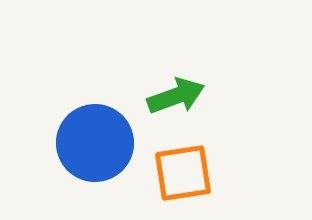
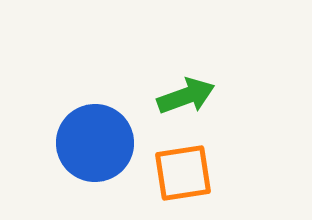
green arrow: moved 10 px right
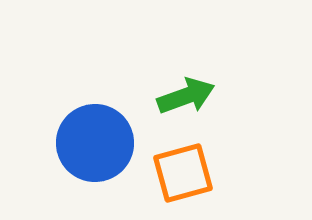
orange square: rotated 6 degrees counterclockwise
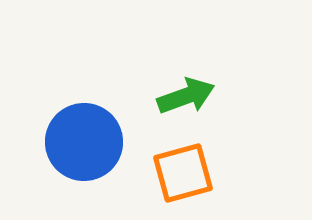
blue circle: moved 11 px left, 1 px up
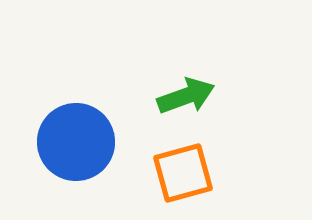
blue circle: moved 8 px left
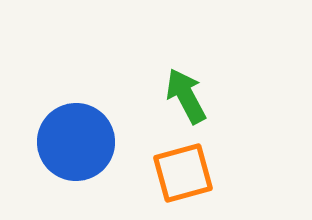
green arrow: rotated 98 degrees counterclockwise
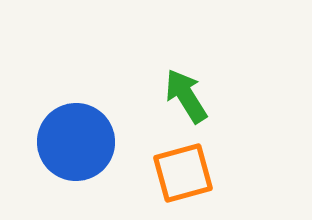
green arrow: rotated 4 degrees counterclockwise
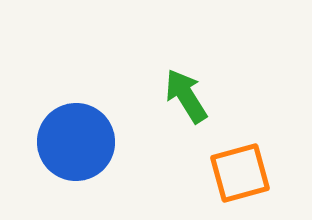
orange square: moved 57 px right
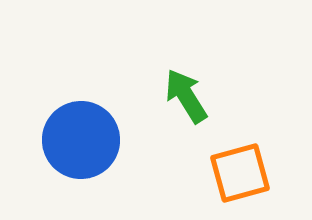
blue circle: moved 5 px right, 2 px up
